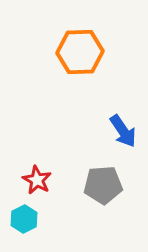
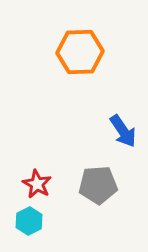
red star: moved 4 px down
gray pentagon: moved 5 px left
cyan hexagon: moved 5 px right, 2 px down
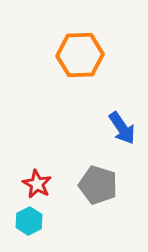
orange hexagon: moved 3 px down
blue arrow: moved 1 px left, 3 px up
gray pentagon: rotated 21 degrees clockwise
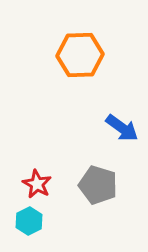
blue arrow: rotated 20 degrees counterclockwise
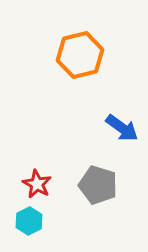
orange hexagon: rotated 12 degrees counterclockwise
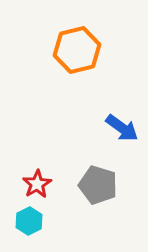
orange hexagon: moved 3 px left, 5 px up
red star: rotated 12 degrees clockwise
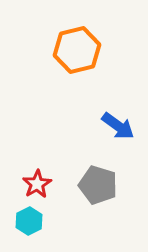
blue arrow: moved 4 px left, 2 px up
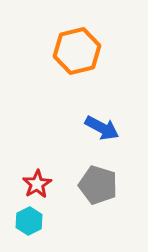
orange hexagon: moved 1 px down
blue arrow: moved 16 px left, 2 px down; rotated 8 degrees counterclockwise
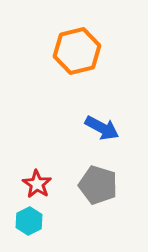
red star: rotated 8 degrees counterclockwise
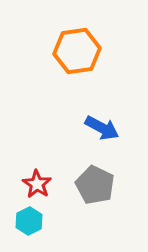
orange hexagon: rotated 6 degrees clockwise
gray pentagon: moved 3 px left; rotated 9 degrees clockwise
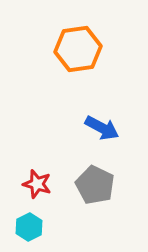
orange hexagon: moved 1 px right, 2 px up
red star: rotated 16 degrees counterclockwise
cyan hexagon: moved 6 px down
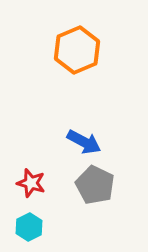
orange hexagon: moved 1 px left, 1 px down; rotated 15 degrees counterclockwise
blue arrow: moved 18 px left, 14 px down
red star: moved 6 px left, 1 px up
